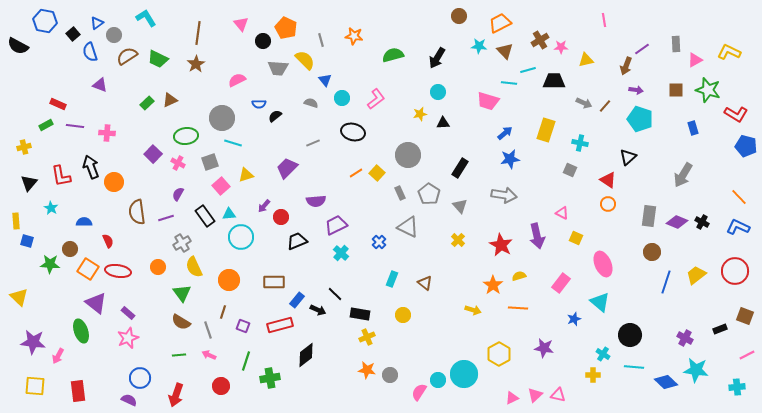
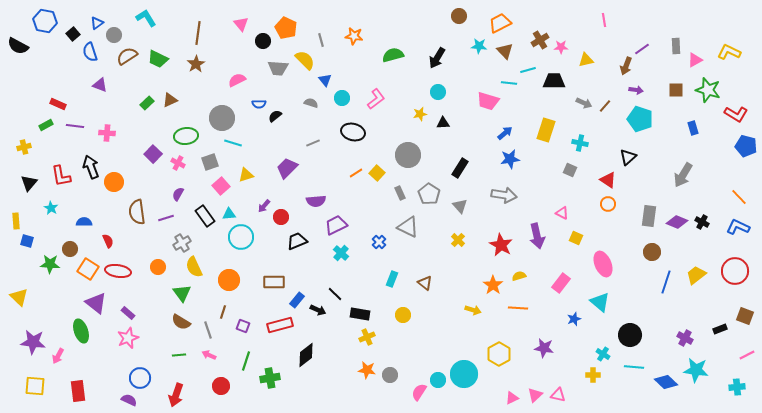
gray rectangle at (676, 44): moved 2 px down
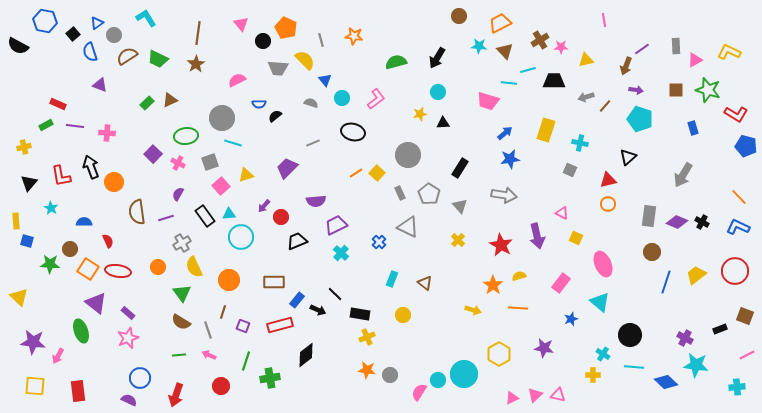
green semicircle at (393, 55): moved 3 px right, 7 px down
gray arrow at (584, 103): moved 2 px right, 6 px up; rotated 140 degrees clockwise
red triangle at (608, 180): rotated 48 degrees counterclockwise
blue star at (574, 319): moved 3 px left
cyan star at (696, 370): moved 5 px up
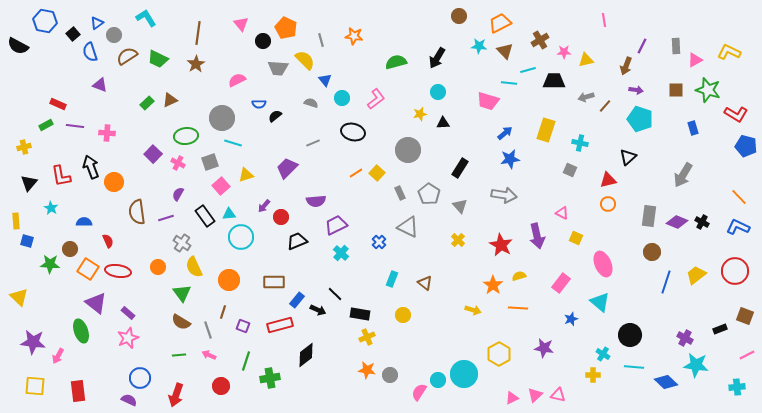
pink star at (561, 47): moved 3 px right, 5 px down
purple line at (642, 49): moved 3 px up; rotated 28 degrees counterclockwise
gray circle at (408, 155): moved 5 px up
gray cross at (182, 243): rotated 24 degrees counterclockwise
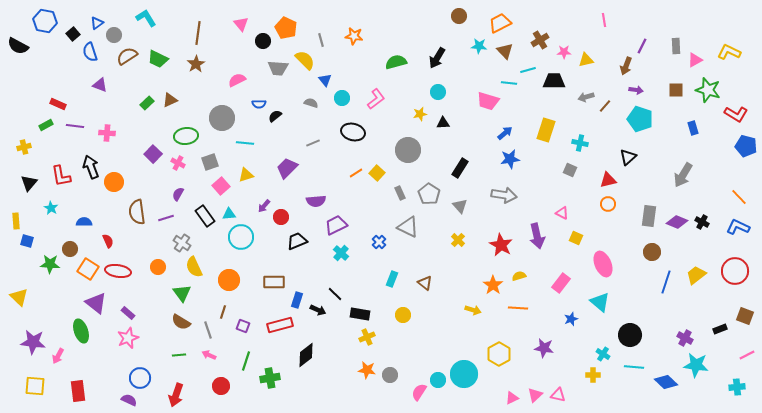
cyan line at (233, 143): moved 12 px right; rotated 12 degrees counterclockwise
blue rectangle at (297, 300): rotated 21 degrees counterclockwise
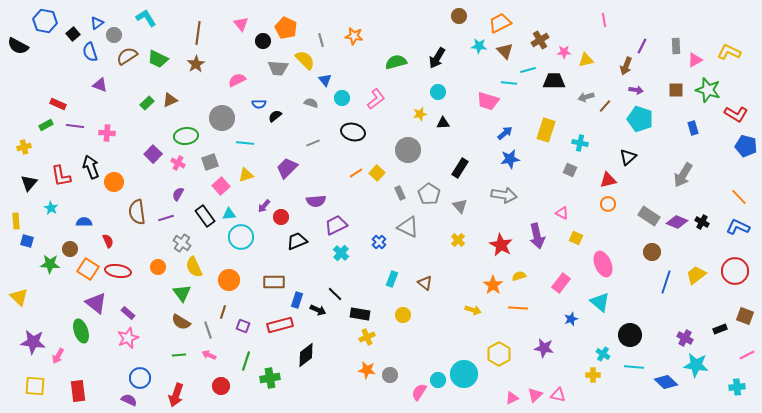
gray rectangle at (649, 216): rotated 65 degrees counterclockwise
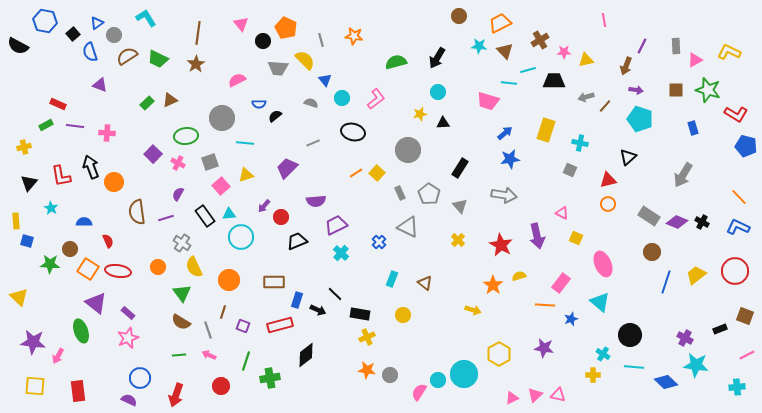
orange line at (518, 308): moved 27 px right, 3 px up
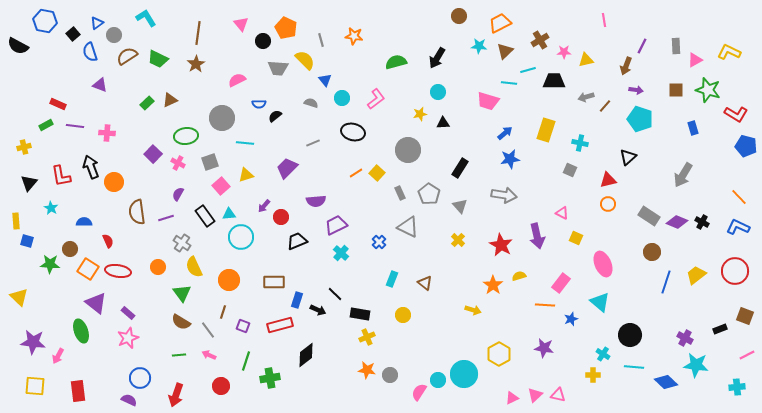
brown triangle at (505, 51): rotated 30 degrees clockwise
gray line at (208, 330): rotated 18 degrees counterclockwise
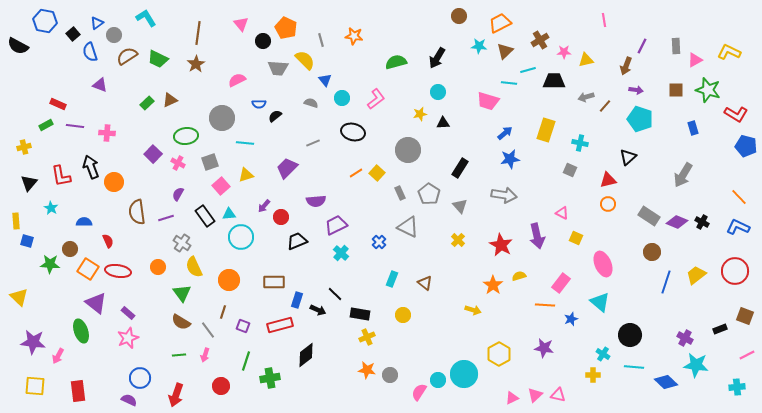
pink arrow at (209, 355): moved 4 px left; rotated 96 degrees counterclockwise
